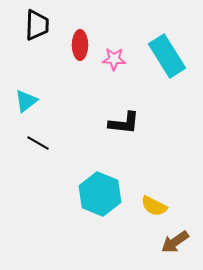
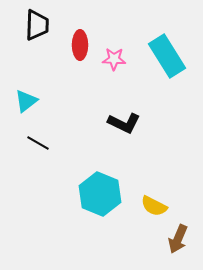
black L-shape: rotated 20 degrees clockwise
brown arrow: moved 3 px right, 3 px up; rotated 32 degrees counterclockwise
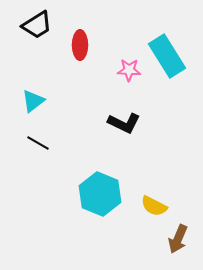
black trapezoid: rotated 56 degrees clockwise
pink star: moved 15 px right, 11 px down
cyan triangle: moved 7 px right
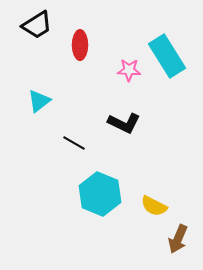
cyan triangle: moved 6 px right
black line: moved 36 px right
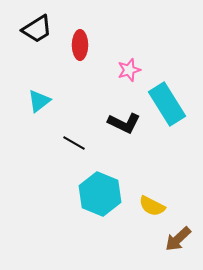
black trapezoid: moved 4 px down
cyan rectangle: moved 48 px down
pink star: rotated 20 degrees counterclockwise
yellow semicircle: moved 2 px left
brown arrow: rotated 24 degrees clockwise
